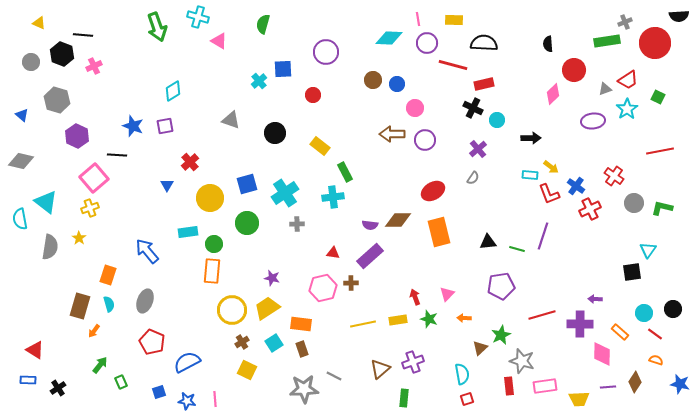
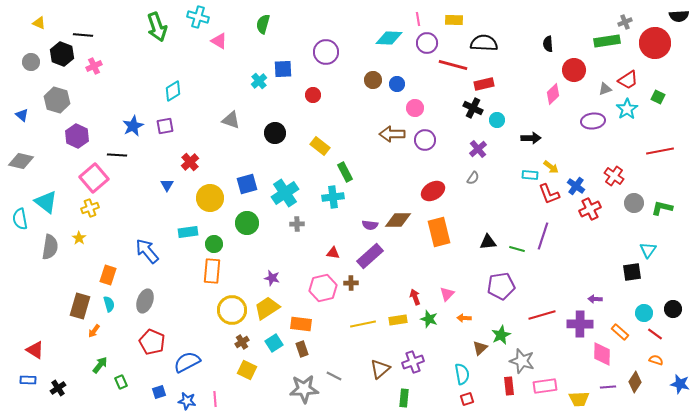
blue star at (133, 126): rotated 25 degrees clockwise
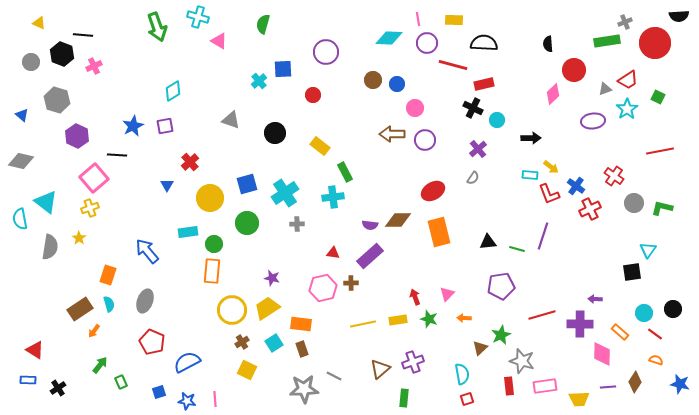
brown rectangle at (80, 306): moved 3 px down; rotated 40 degrees clockwise
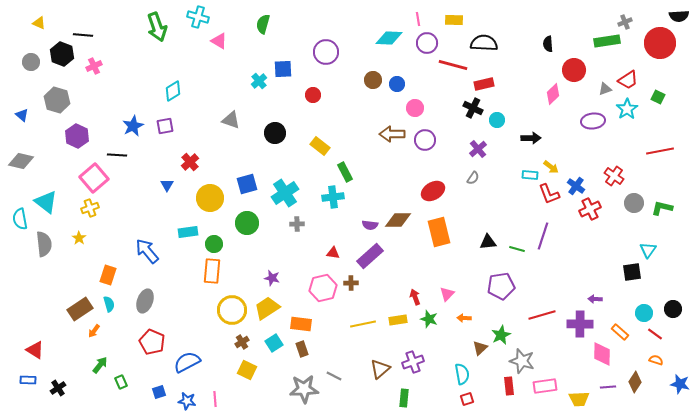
red circle at (655, 43): moved 5 px right
gray semicircle at (50, 247): moved 6 px left, 3 px up; rotated 15 degrees counterclockwise
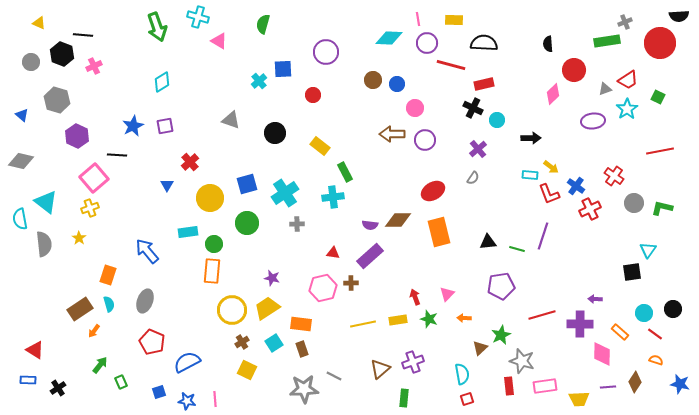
red line at (453, 65): moved 2 px left
cyan diamond at (173, 91): moved 11 px left, 9 px up
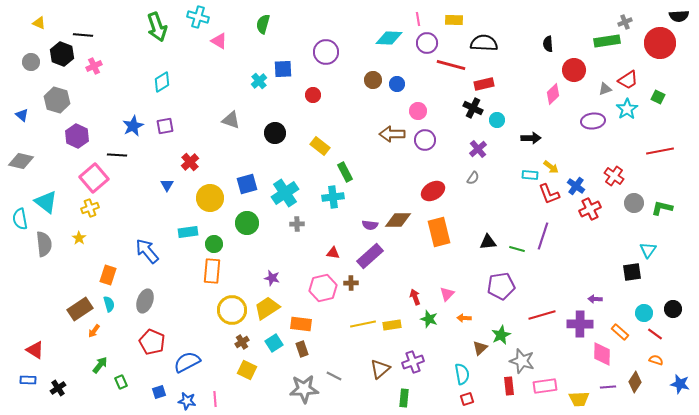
pink circle at (415, 108): moved 3 px right, 3 px down
yellow rectangle at (398, 320): moved 6 px left, 5 px down
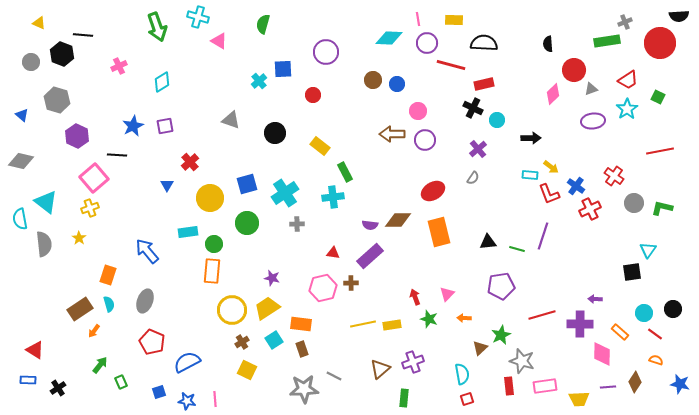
pink cross at (94, 66): moved 25 px right
gray triangle at (605, 89): moved 14 px left
cyan square at (274, 343): moved 3 px up
